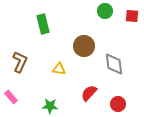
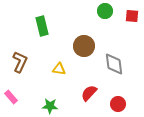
green rectangle: moved 1 px left, 2 px down
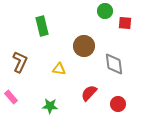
red square: moved 7 px left, 7 px down
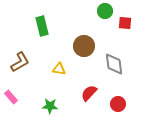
brown L-shape: rotated 35 degrees clockwise
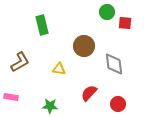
green circle: moved 2 px right, 1 px down
green rectangle: moved 1 px up
pink rectangle: rotated 40 degrees counterclockwise
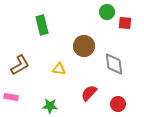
brown L-shape: moved 3 px down
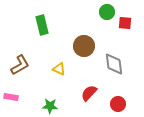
yellow triangle: rotated 16 degrees clockwise
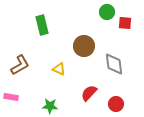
red circle: moved 2 px left
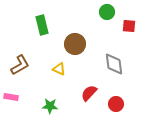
red square: moved 4 px right, 3 px down
brown circle: moved 9 px left, 2 px up
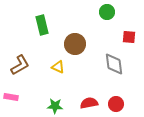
red square: moved 11 px down
yellow triangle: moved 1 px left, 2 px up
red semicircle: moved 10 px down; rotated 36 degrees clockwise
green star: moved 5 px right
